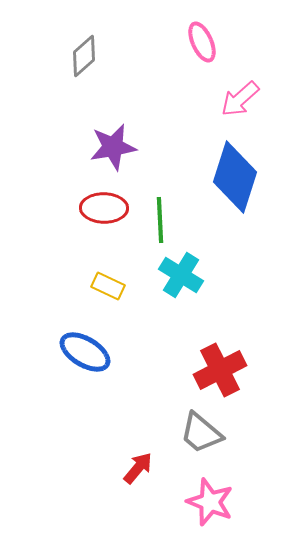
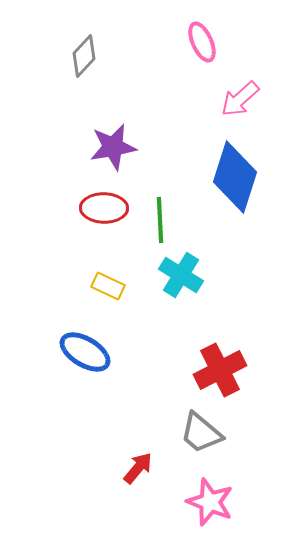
gray diamond: rotated 6 degrees counterclockwise
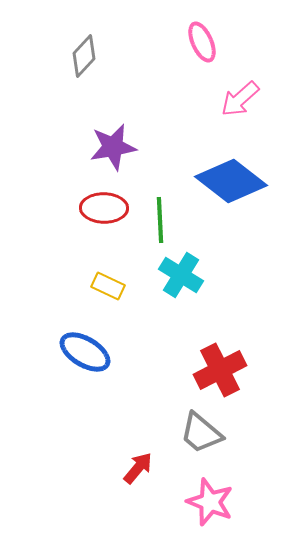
blue diamond: moved 4 px left, 4 px down; rotated 70 degrees counterclockwise
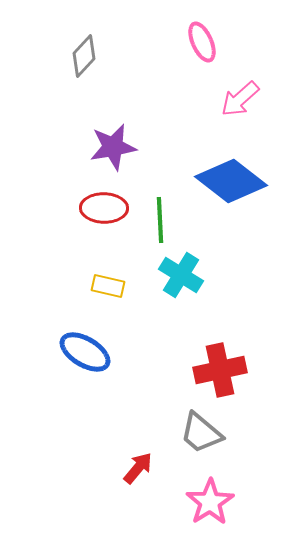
yellow rectangle: rotated 12 degrees counterclockwise
red cross: rotated 15 degrees clockwise
pink star: rotated 18 degrees clockwise
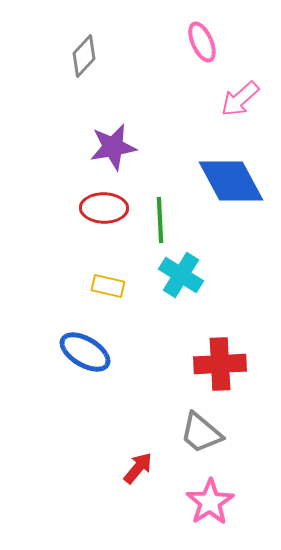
blue diamond: rotated 24 degrees clockwise
red cross: moved 6 px up; rotated 9 degrees clockwise
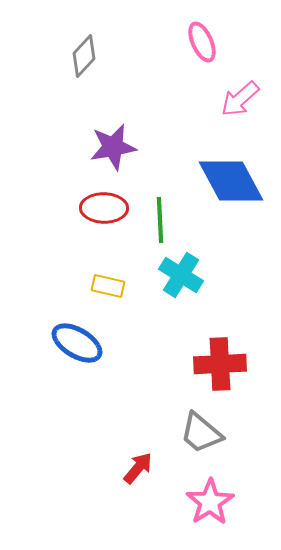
blue ellipse: moved 8 px left, 9 px up
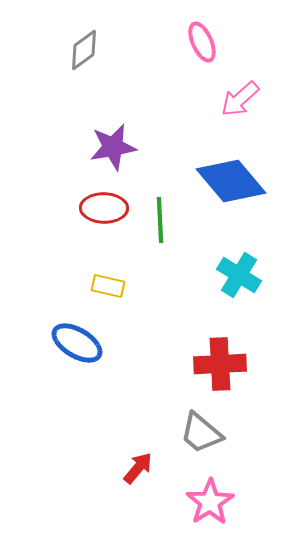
gray diamond: moved 6 px up; rotated 12 degrees clockwise
blue diamond: rotated 12 degrees counterclockwise
cyan cross: moved 58 px right
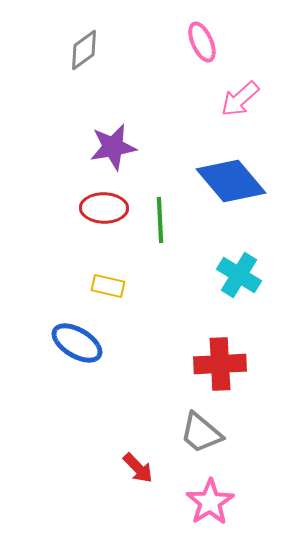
red arrow: rotated 96 degrees clockwise
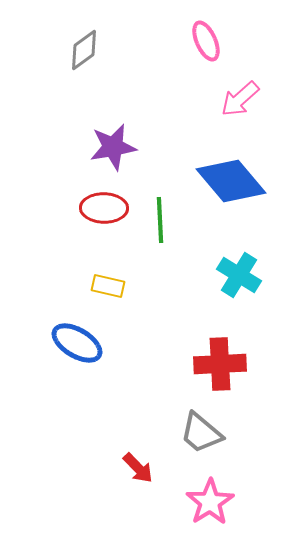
pink ellipse: moved 4 px right, 1 px up
